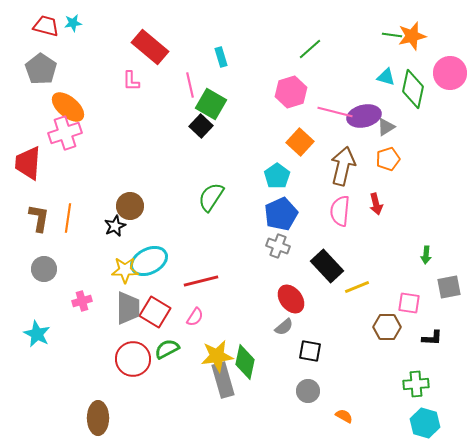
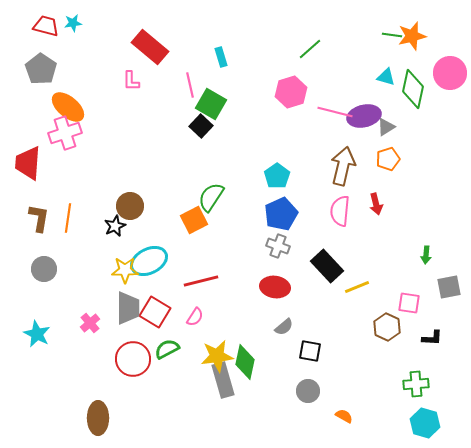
orange square at (300, 142): moved 106 px left, 78 px down; rotated 20 degrees clockwise
red ellipse at (291, 299): moved 16 px left, 12 px up; rotated 44 degrees counterclockwise
pink cross at (82, 301): moved 8 px right, 22 px down; rotated 24 degrees counterclockwise
brown hexagon at (387, 327): rotated 24 degrees clockwise
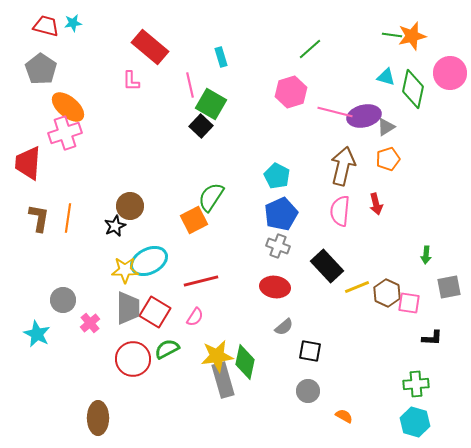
cyan pentagon at (277, 176): rotated 10 degrees counterclockwise
gray circle at (44, 269): moved 19 px right, 31 px down
brown hexagon at (387, 327): moved 34 px up
cyan hexagon at (425, 423): moved 10 px left, 1 px up
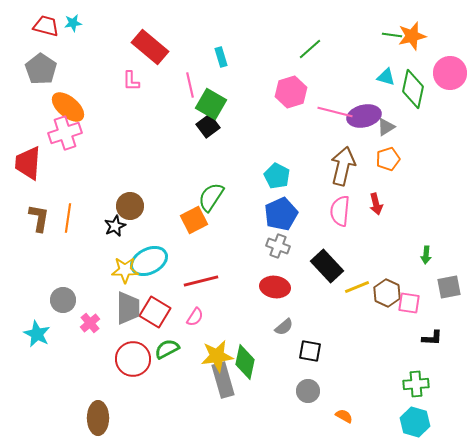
black square at (201, 126): moved 7 px right; rotated 10 degrees clockwise
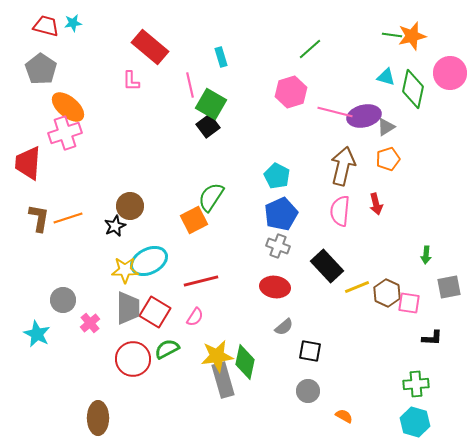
orange line at (68, 218): rotated 64 degrees clockwise
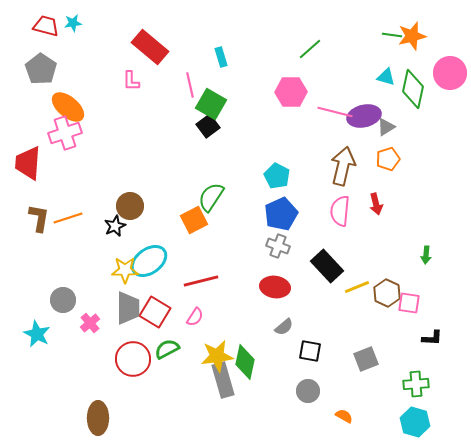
pink hexagon at (291, 92): rotated 16 degrees clockwise
cyan ellipse at (149, 261): rotated 9 degrees counterclockwise
gray square at (449, 287): moved 83 px left, 72 px down; rotated 10 degrees counterclockwise
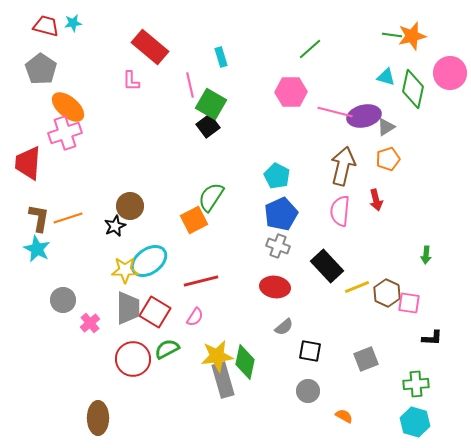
red arrow at (376, 204): moved 4 px up
cyan star at (37, 334): moved 85 px up
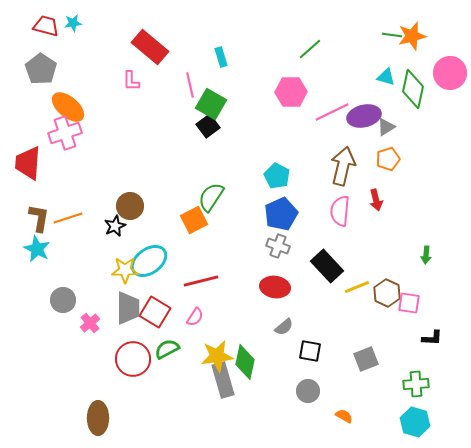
pink line at (335, 112): moved 3 px left; rotated 40 degrees counterclockwise
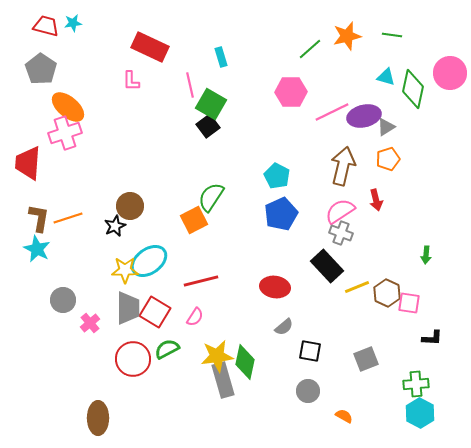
orange star at (412, 36): moved 65 px left
red rectangle at (150, 47): rotated 15 degrees counterclockwise
pink semicircle at (340, 211): rotated 52 degrees clockwise
gray cross at (278, 246): moved 63 px right, 13 px up
cyan hexagon at (415, 422): moved 5 px right, 9 px up; rotated 12 degrees clockwise
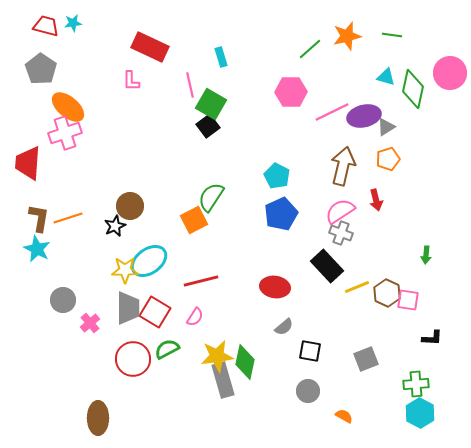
pink square at (409, 303): moved 1 px left, 3 px up
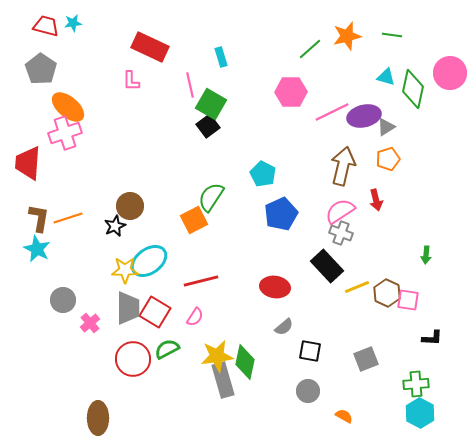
cyan pentagon at (277, 176): moved 14 px left, 2 px up
